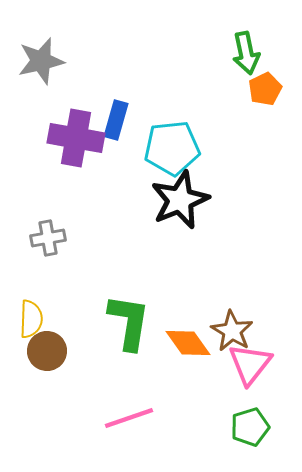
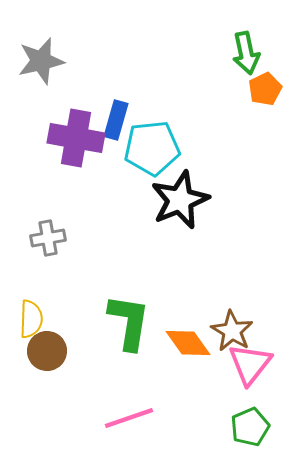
cyan pentagon: moved 20 px left
green pentagon: rotated 6 degrees counterclockwise
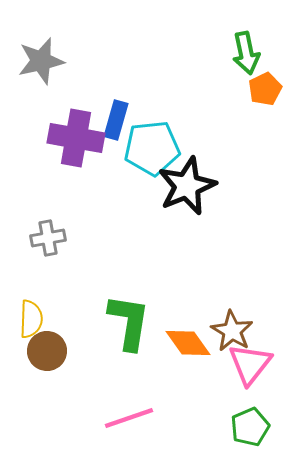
black star: moved 7 px right, 14 px up
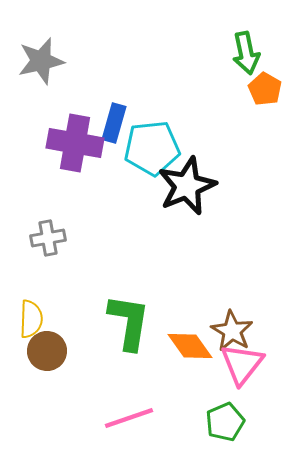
orange pentagon: rotated 16 degrees counterclockwise
blue rectangle: moved 2 px left, 3 px down
purple cross: moved 1 px left, 5 px down
orange diamond: moved 2 px right, 3 px down
pink triangle: moved 8 px left
green pentagon: moved 25 px left, 5 px up
